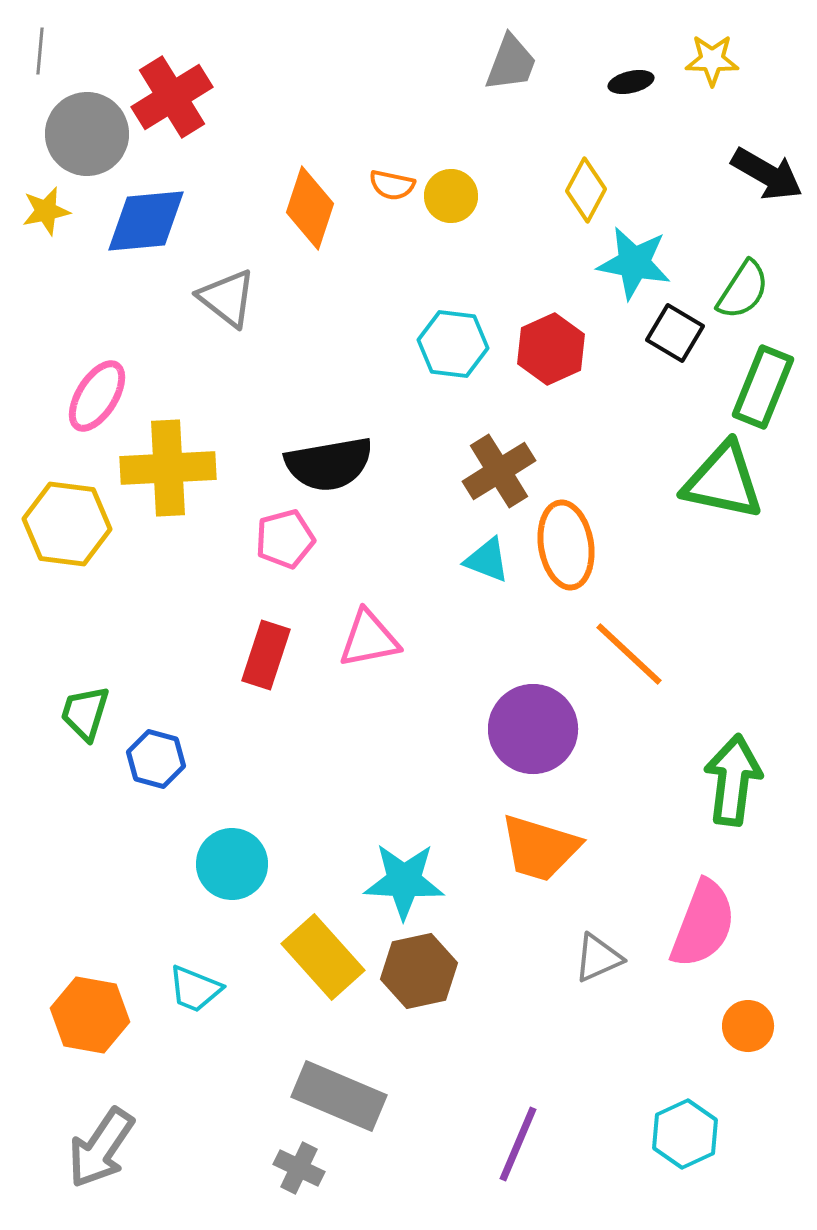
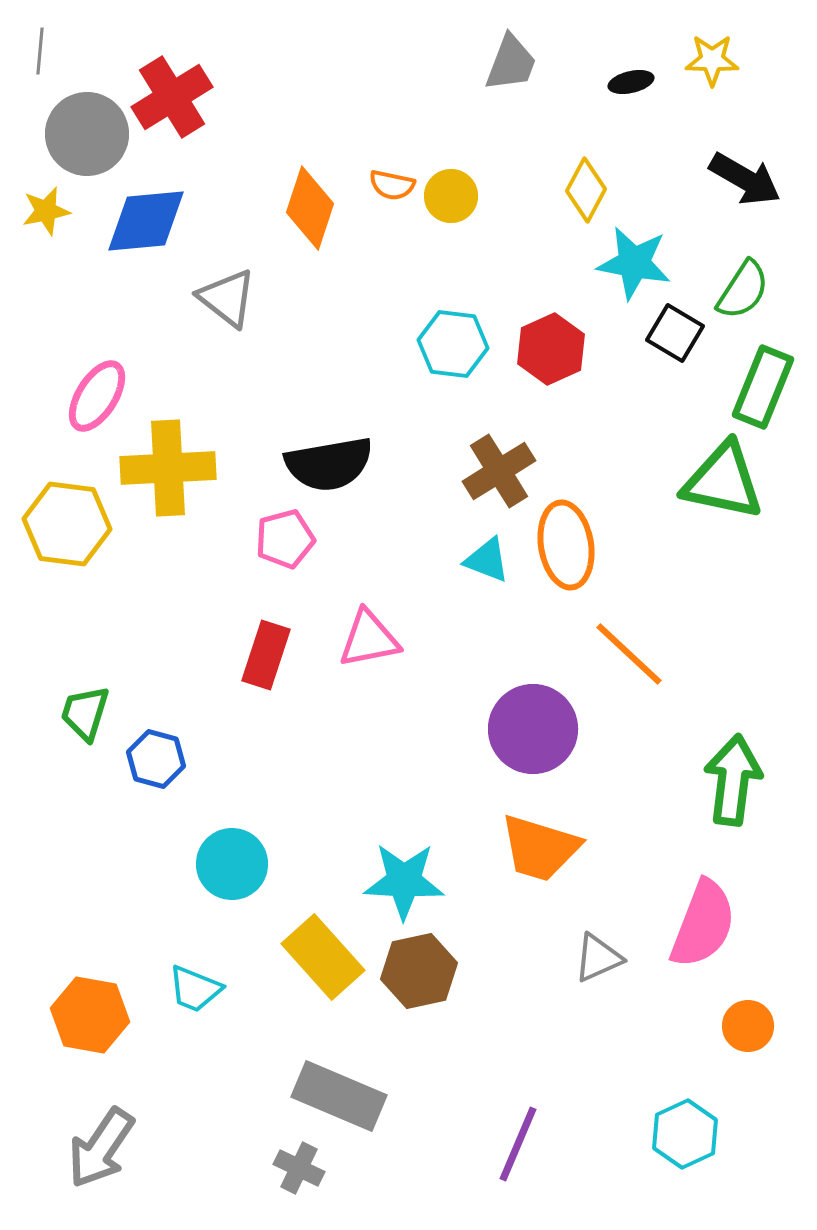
black arrow at (767, 174): moved 22 px left, 5 px down
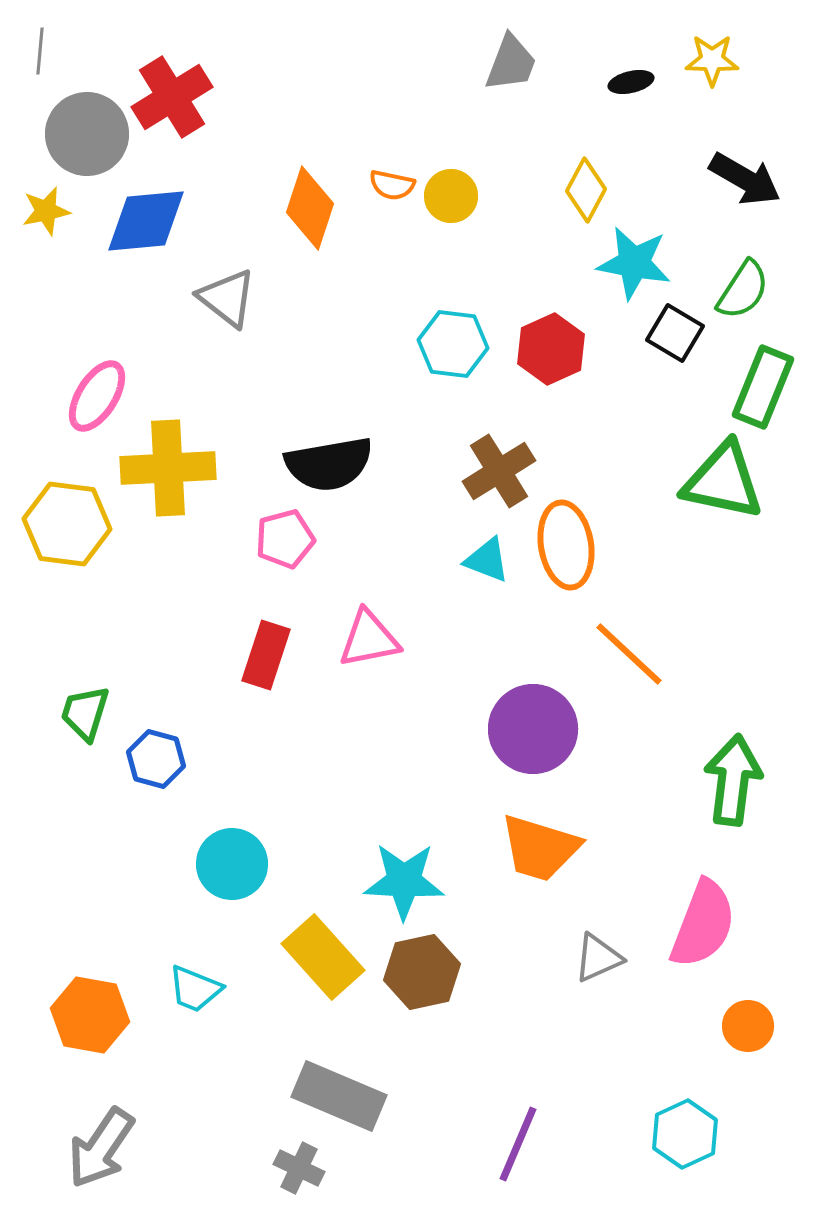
brown hexagon at (419, 971): moved 3 px right, 1 px down
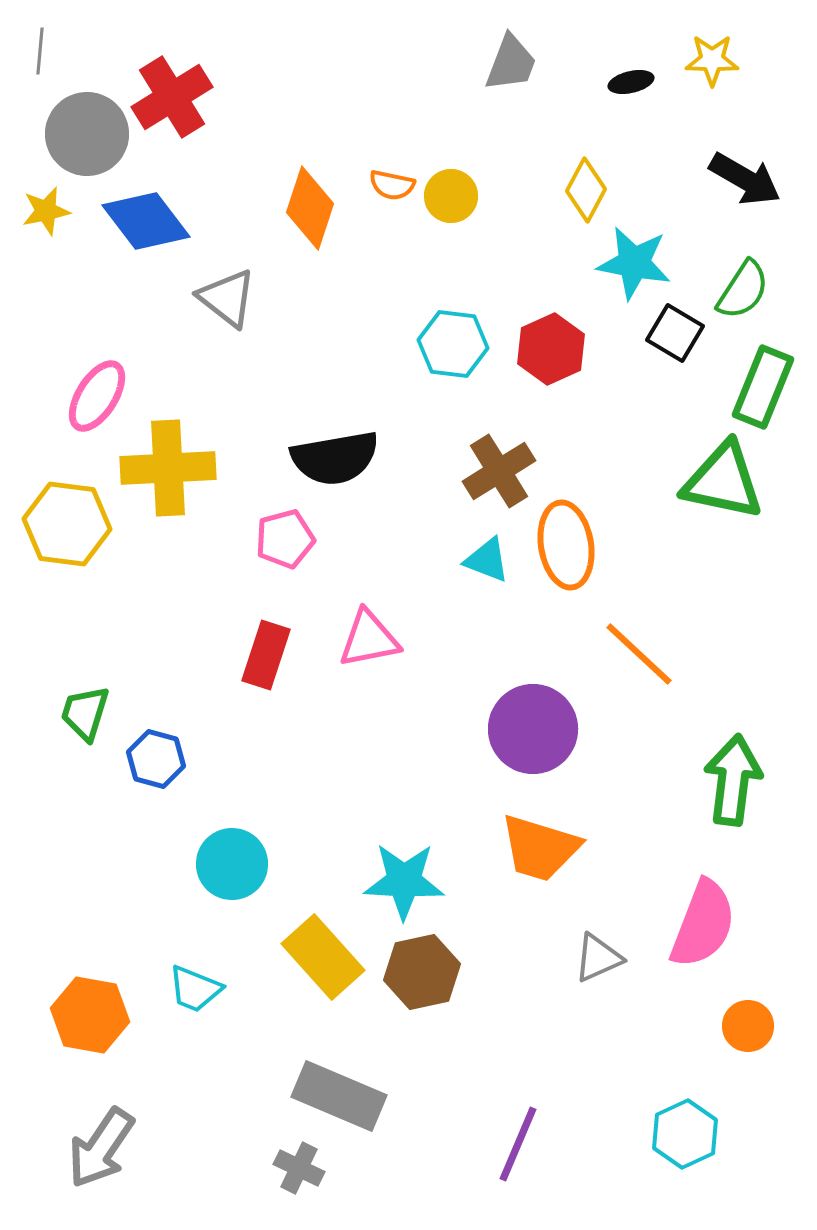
blue diamond at (146, 221): rotated 58 degrees clockwise
black semicircle at (329, 464): moved 6 px right, 6 px up
orange line at (629, 654): moved 10 px right
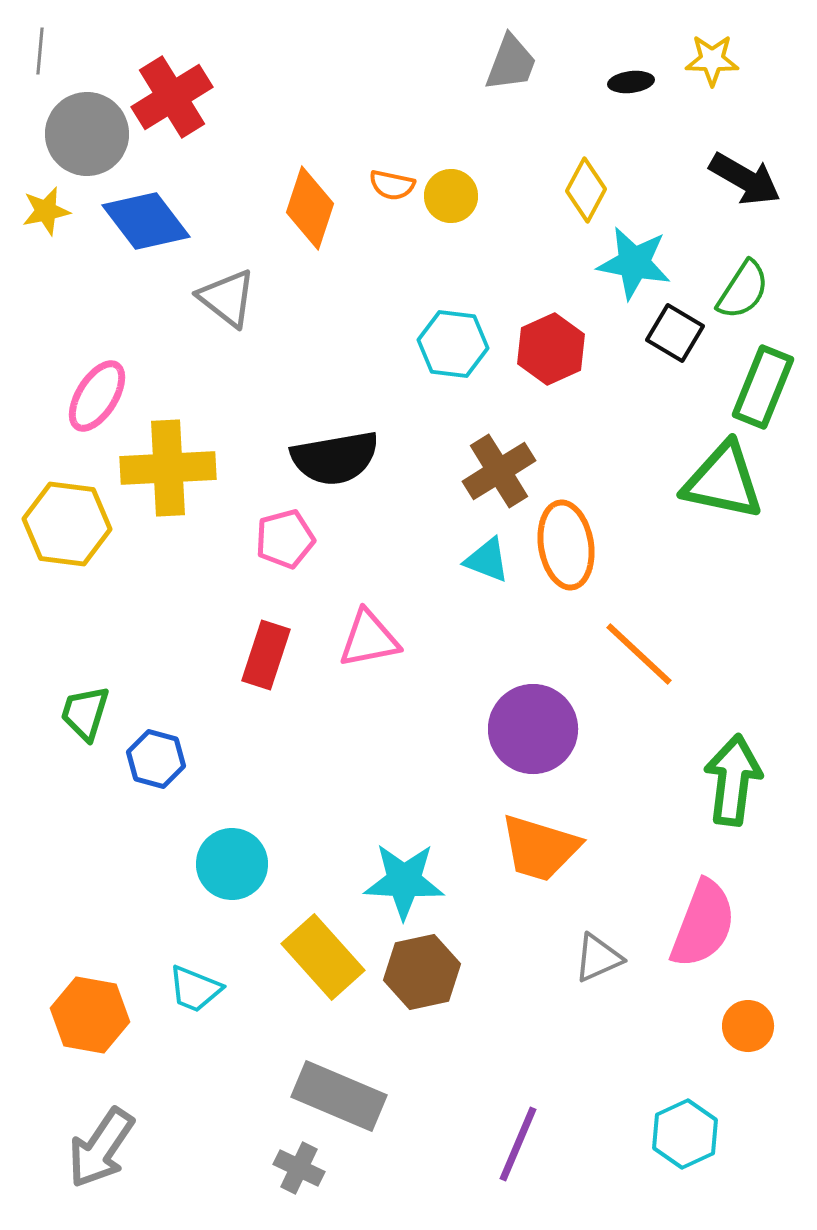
black ellipse at (631, 82): rotated 6 degrees clockwise
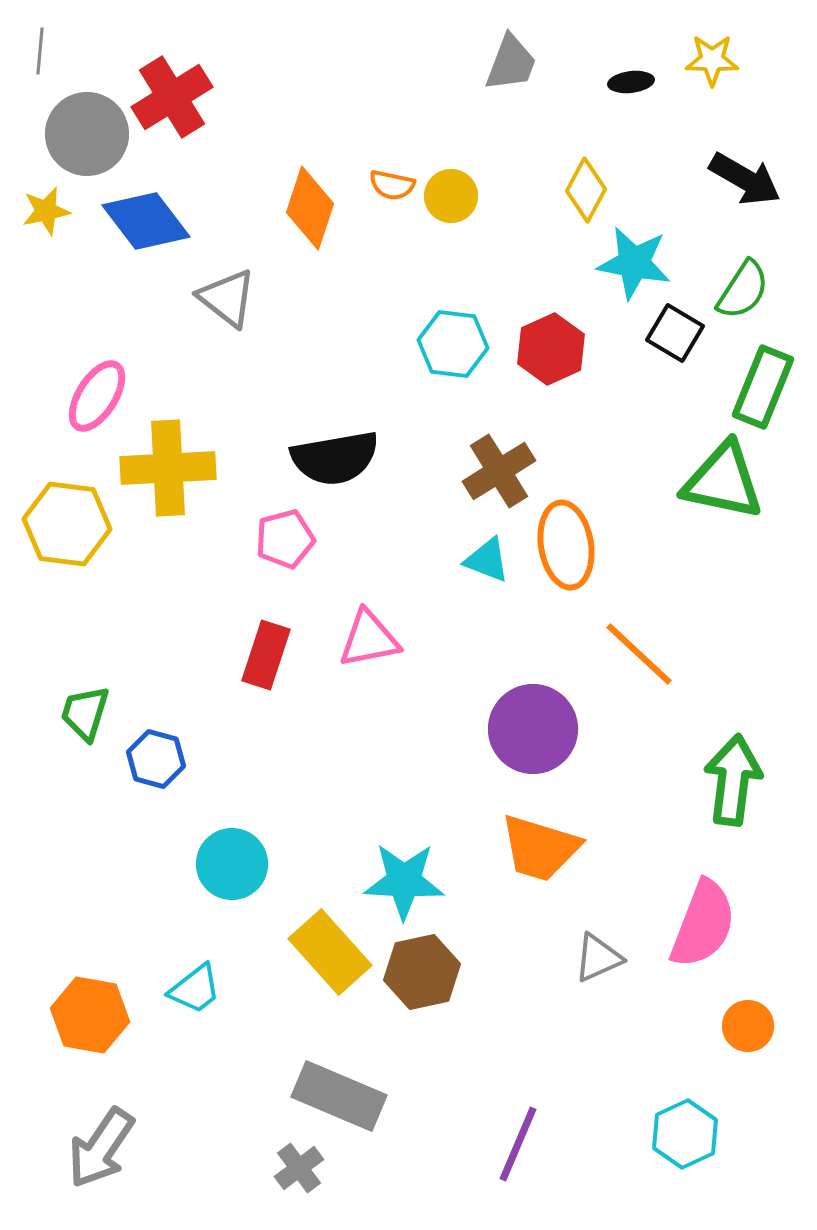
yellow rectangle at (323, 957): moved 7 px right, 5 px up
cyan trapezoid at (195, 989): rotated 60 degrees counterclockwise
gray cross at (299, 1168): rotated 27 degrees clockwise
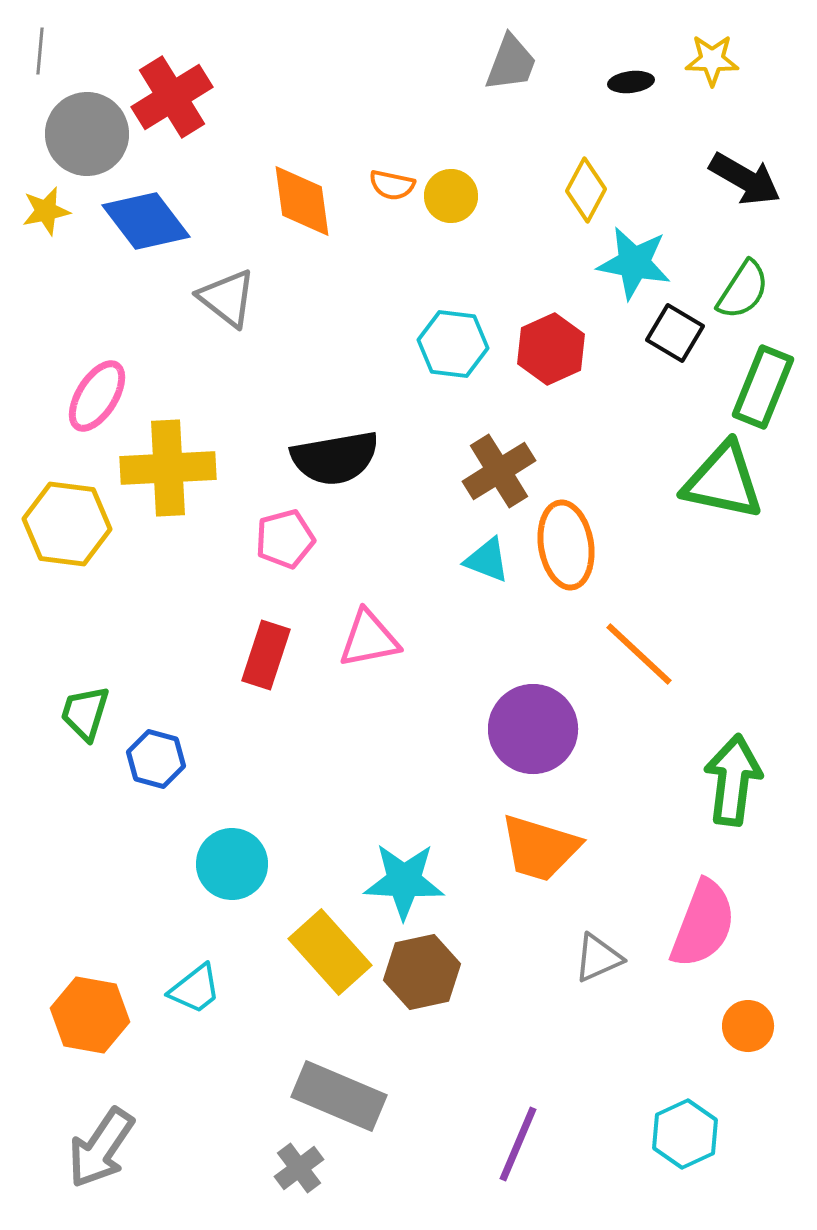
orange diamond at (310, 208): moved 8 px left, 7 px up; rotated 26 degrees counterclockwise
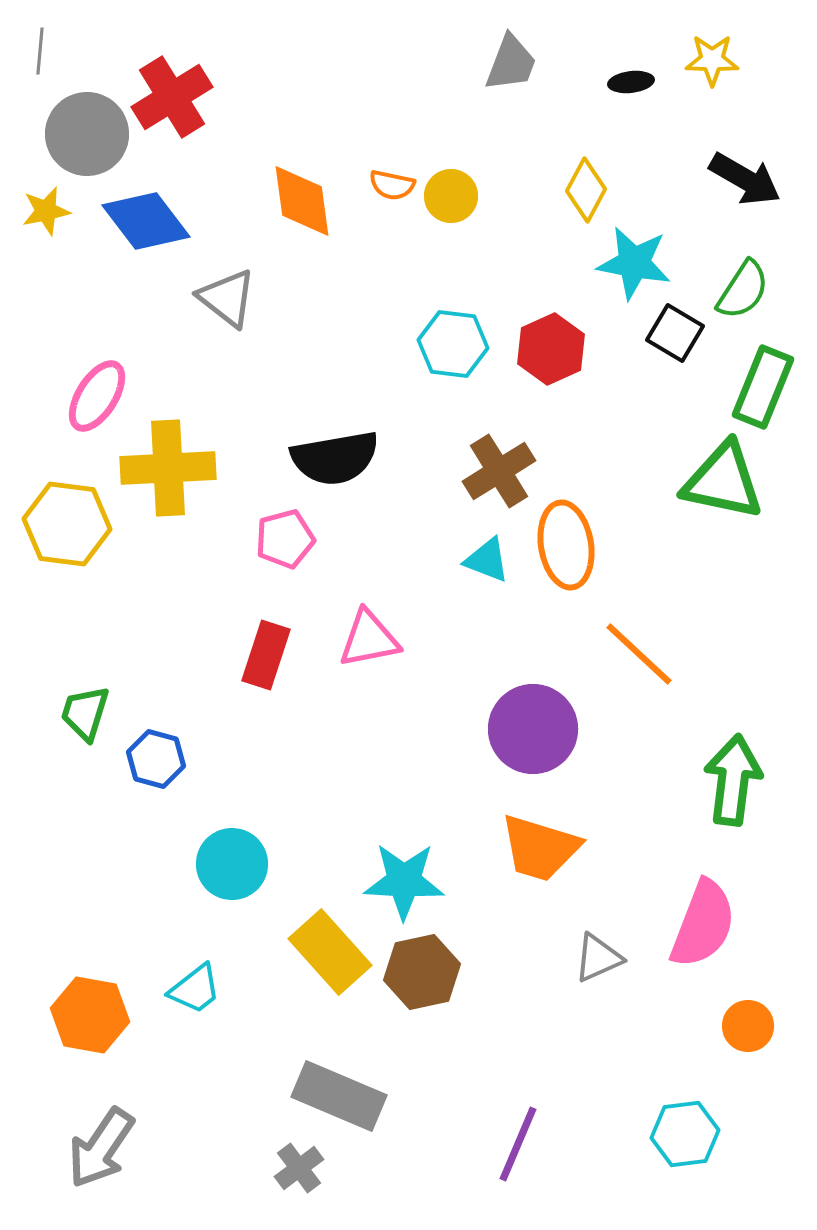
cyan hexagon at (685, 1134): rotated 18 degrees clockwise
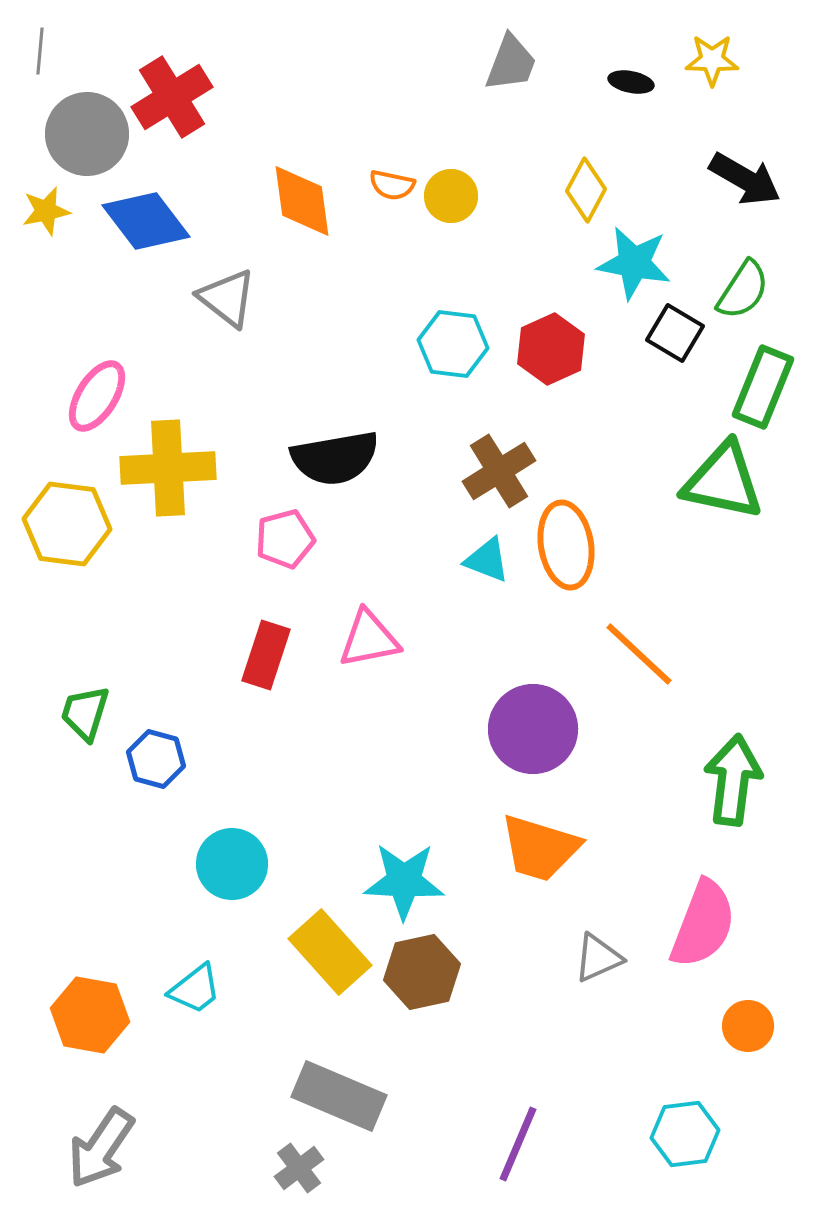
black ellipse at (631, 82): rotated 18 degrees clockwise
